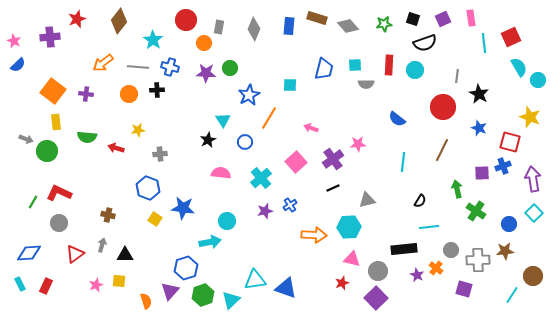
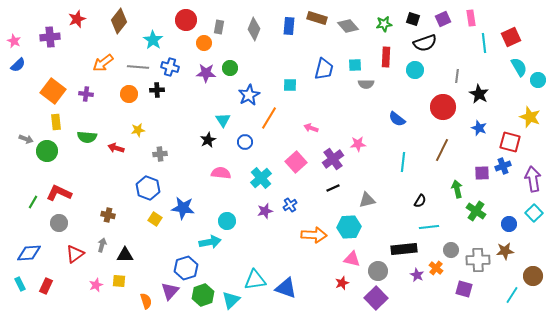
red rectangle at (389, 65): moved 3 px left, 8 px up
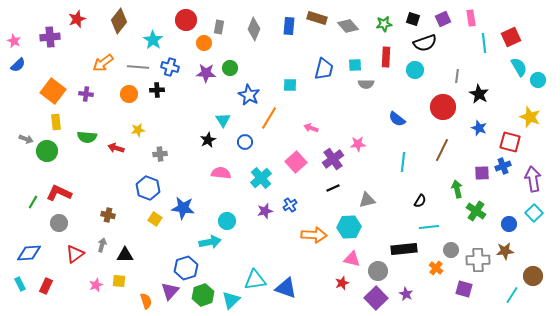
blue star at (249, 95): rotated 15 degrees counterclockwise
purple star at (417, 275): moved 11 px left, 19 px down
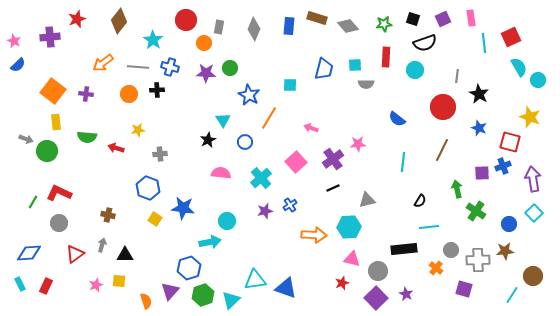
blue hexagon at (186, 268): moved 3 px right
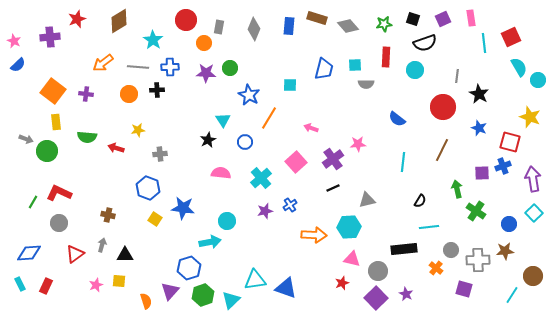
brown diamond at (119, 21): rotated 20 degrees clockwise
blue cross at (170, 67): rotated 18 degrees counterclockwise
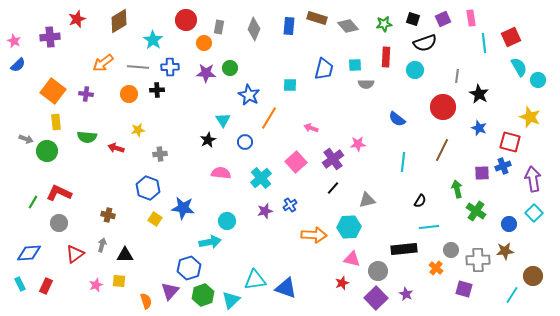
black line at (333, 188): rotated 24 degrees counterclockwise
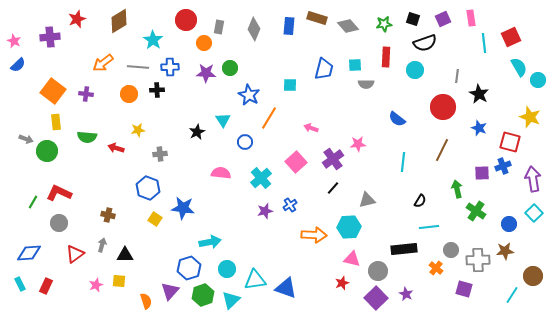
black star at (208, 140): moved 11 px left, 8 px up
cyan circle at (227, 221): moved 48 px down
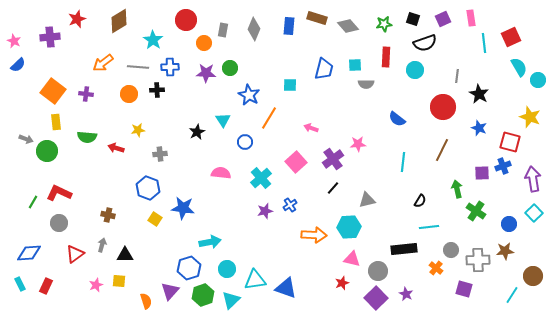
gray rectangle at (219, 27): moved 4 px right, 3 px down
